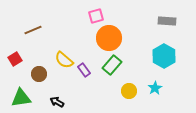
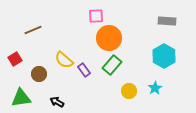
pink square: rotated 14 degrees clockwise
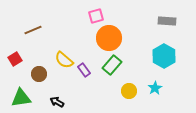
pink square: rotated 14 degrees counterclockwise
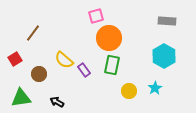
brown line: moved 3 px down; rotated 30 degrees counterclockwise
green rectangle: rotated 30 degrees counterclockwise
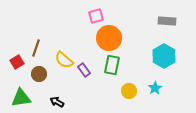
brown line: moved 3 px right, 15 px down; rotated 18 degrees counterclockwise
red square: moved 2 px right, 3 px down
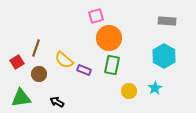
purple rectangle: rotated 32 degrees counterclockwise
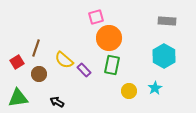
pink square: moved 1 px down
purple rectangle: rotated 24 degrees clockwise
green triangle: moved 3 px left
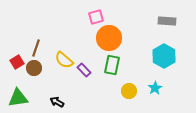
brown circle: moved 5 px left, 6 px up
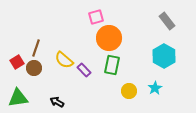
gray rectangle: rotated 48 degrees clockwise
